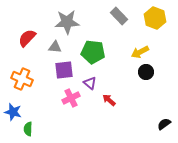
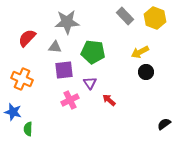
gray rectangle: moved 6 px right
purple triangle: rotated 16 degrees clockwise
pink cross: moved 1 px left, 2 px down
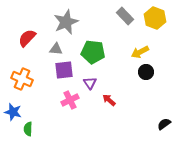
gray star: moved 1 px left; rotated 20 degrees counterclockwise
gray triangle: moved 1 px right, 2 px down
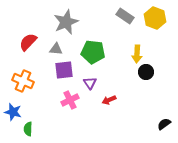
gray rectangle: rotated 12 degrees counterclockwise
red semicircle: moved 1 px right, 4 px down
yellow arrow: moved 3 px left, 2 px down; rotated 60 degrees counterclockwise
orange cross: moved 1 px right, 2 px down
red arrow: rotated 64 degrees counterclockwise
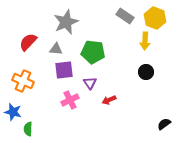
yellow arrow: moved 8 px right, 13 px up
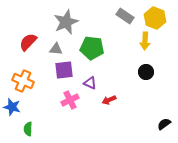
green pentagon: moved 1 px left, 4 px up
purple triangle: rotated 32 degrees counterclockwise
blue star: moved 1 px left, 5 px up
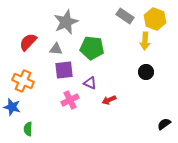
yellow hexagon: moved 1 px down
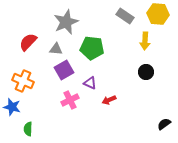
yellow hexagon: moved 3 px right, 5 px up; rotated 15 degrees counterclockwise
purple square: rotated 24 degrees counterclockwise
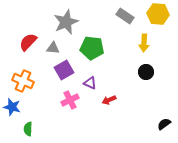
yellow arrow: moved 1 px left, 2 px down
gray triangle: moved 3 px left, 1 px up
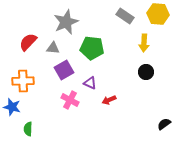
orange cross: rotated 25 degrees counterclockwise
pink cross: rotated 36 degrees counterclockwise
